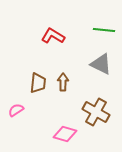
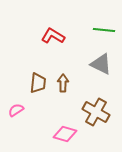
brown arrow: moved 1 px down
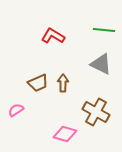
brown trapezoid: rotated 60 degrees clockwise
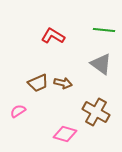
gray triangle: rotated 10 degrees clockwise
brown arrow: rotated 102 degrees clockwise
pink semicircle: moved 2 px right, 1 px down
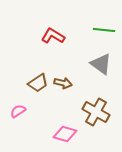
brown trapezoid: rotated 10 degrees counterclockwise
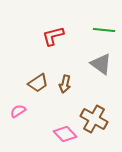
red L-shape: rotated 45 degrees counterclockwise
brown arrow: moved 2 px right, 1 px down; rotated 90 degrees clockwise
brown cross: moved 2 px left, 7 px down
pink diamond: rotated 30 degrees clockwise
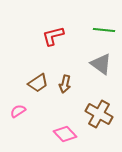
brown cross: moved 5 px right, 5 px up
